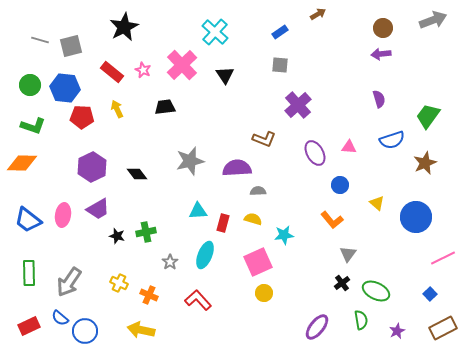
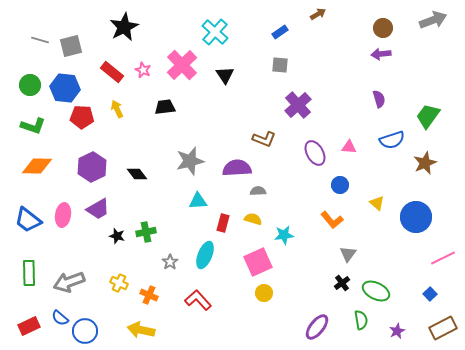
orange diamond at (22, 163): moved 15 px right, 3 px down
cyan triangle at (198, 211): moved 10 px up
gray arrow at (69, 282): rotated 36 degrees clockwise
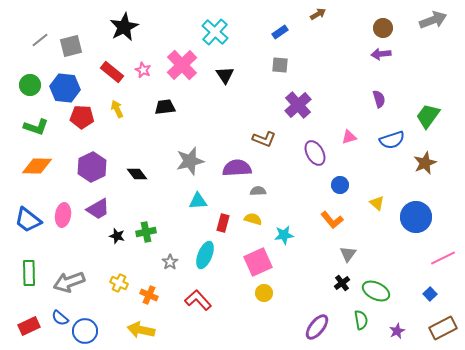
gray line at (40, 40): rotated 54 degrees counterclockwise
green L-shape at (33, 126): moved 3 px right, 1 px down
pink triangle at (349, 147): moved 10 px up; rotated 21 degrees counterclockwise
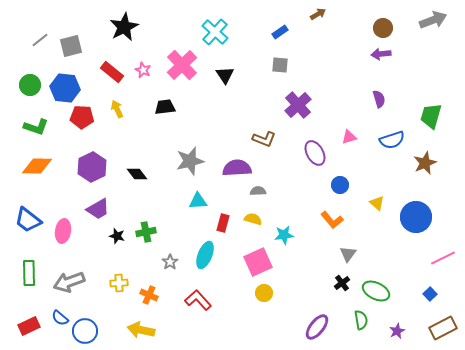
green trapezoid at (428, 116): moved 3 px right; rotated 20 degrees counterclockwise
pink ellipse at (63, 215): moved 16 px down
yellow cross at (119, 283): rotated 30 degrees counterclockwise
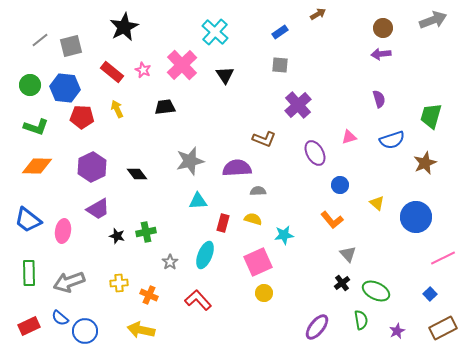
gray triangle at (348, 254): rotated 18 degrees counterclockwise
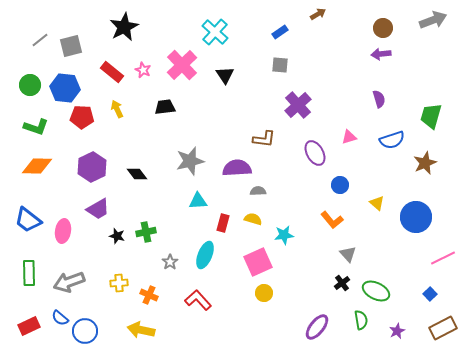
brown L-shape at (264, 139): rotated 15 degrees counterclockwise
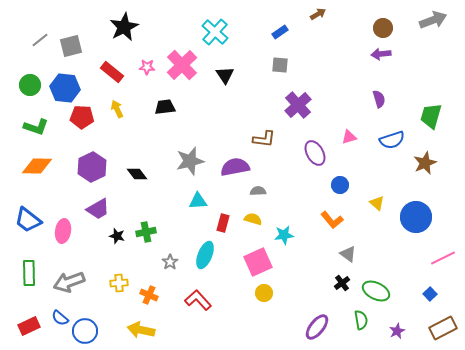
pink star at (143, 70): moved 4 px right, 3 px up; rotated 21 degrees counterclockwise
purple semicircle at (237, 168): moved 2 px left, 1 px up; rotated 8 degrees counterclockwise
gray triangle at (348, 254): rotated 12 degrees counterclockwise
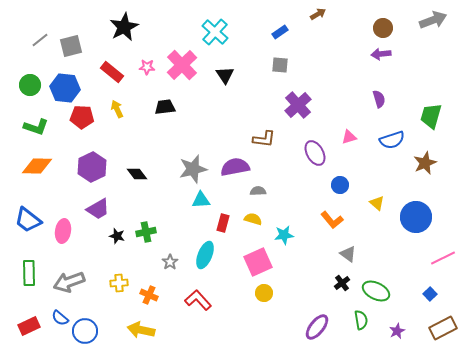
gray star at (190, 161): moved 3 px right, 8 px down
cyan triangle at (198, 201): moved 3 px right, 1 px up
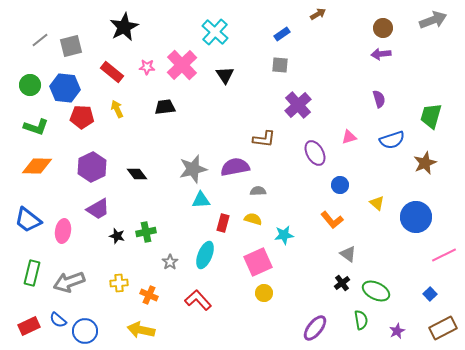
blue rectangle at (280, 32): moved 2 px right, 2 px down
pink line at (443, 258): moved 1 px right, 3 px up
green rectangle at (29, 273): moved 3 px right; rotated 15 degrees clockwise
blue semicircle at (60, 318): moved 2 px left, 2 px down
purple ellipse at (317, 327): moved 2 px left, 1 px down
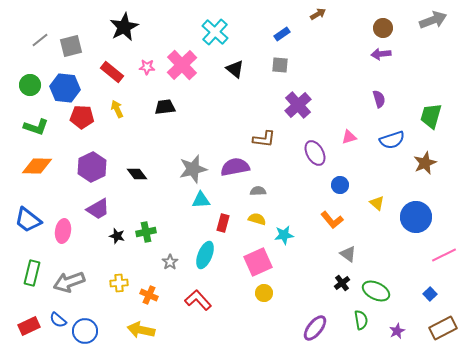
black triangle at (225, 75): moved 10 px right, 6 px up; rotated 18 degrees counterclockwise
yellow semicircle at (253, 219): moved 4 px right
